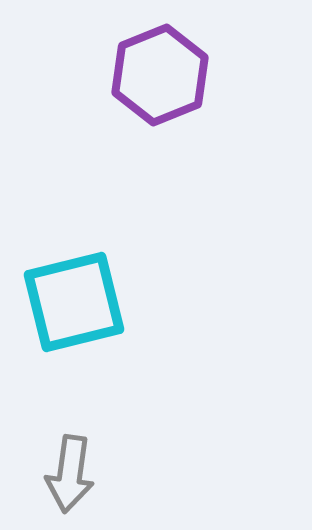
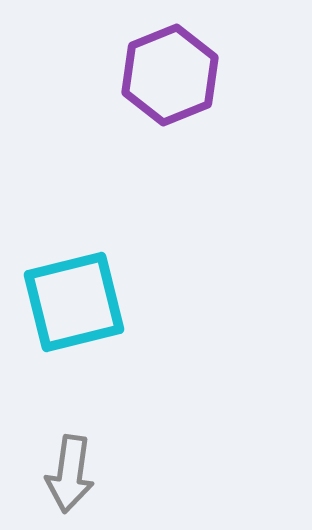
purple hexagon: moved 10 px right
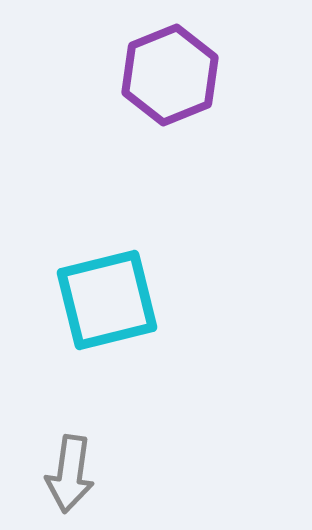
cyan square: moved 33 px right, 2 px up
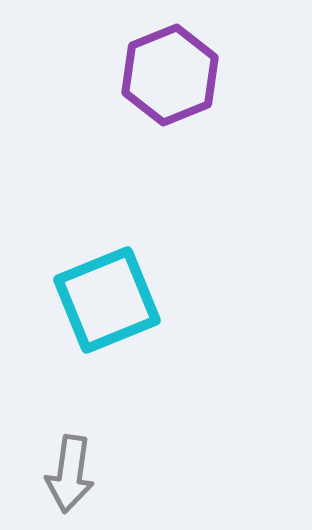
cyan square: rotated 8 degrees counterclockwise
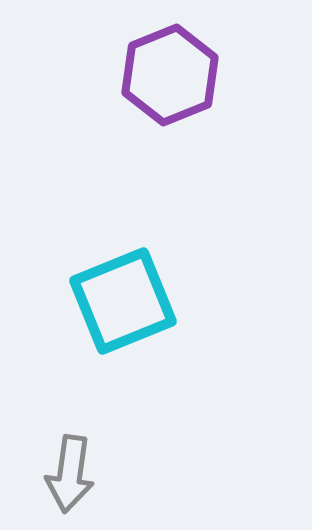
cyan square: moved 16 px right, 1 px down
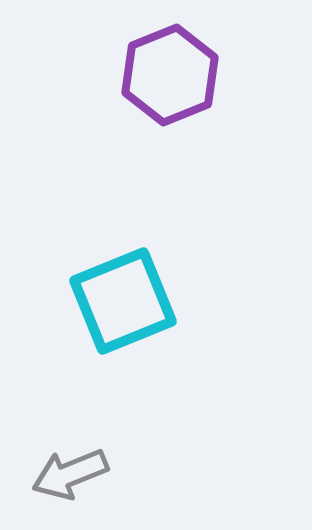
gray arrow: rotated 60 degrees clockwise
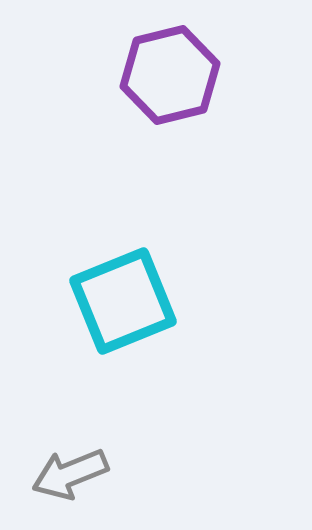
purple hexagon: rotated 8 degrees clockwise
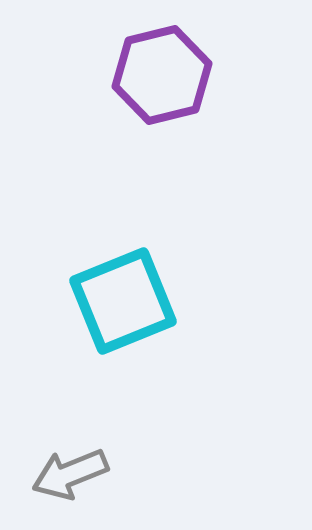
purple hexagon: moved 8 px left
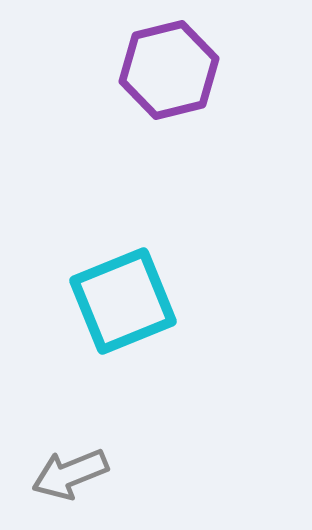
purple hexagon: moved 7 px right, 5 px up
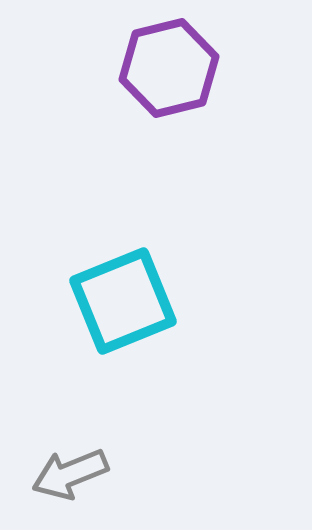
purple hexagon: moved 2 px up
